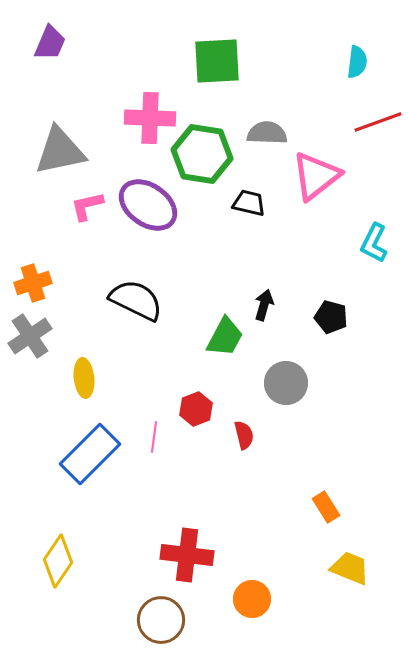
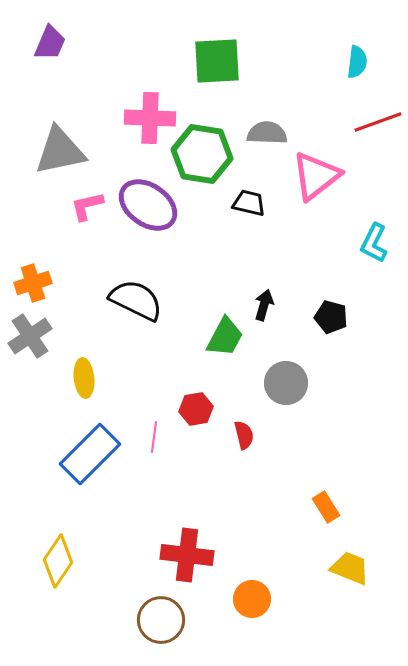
red hexagon: rotated 12 degrees clockwise
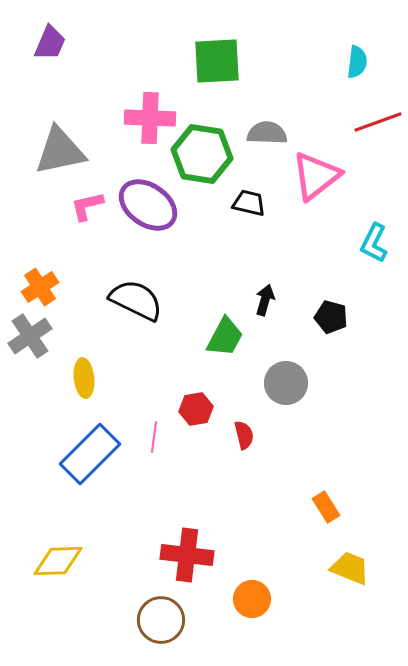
orange cross: moved 7 px right, 4 px down; rotated 15 degrees counterclockwise
black arrow: moved 1 px right, 5 px up
yellow diamond: rotated 54 degrees clockwise
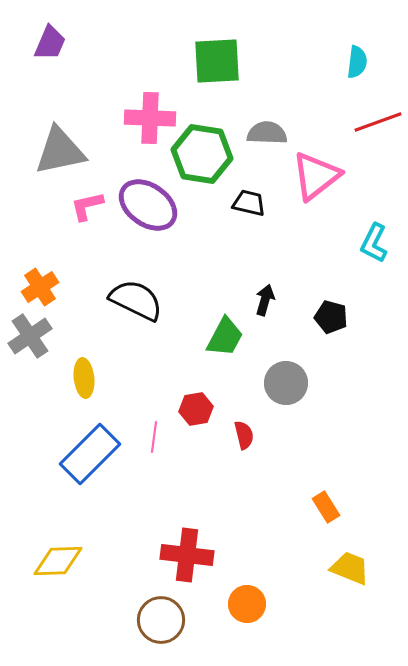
orange circle: moved 5 px left, 5 px down
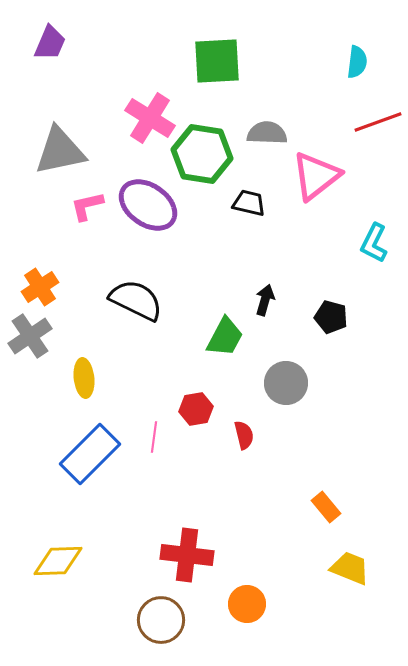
pink cross: rotated 30 degrees clockwise
orange rectangle: rotated 8 degrees counterclockwise
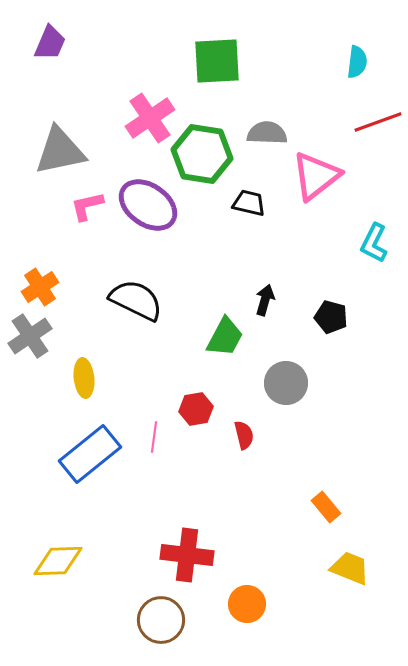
pink cross: rotated 24 degrees clockwise
blue rectangle: rotated 6 degrees clockwise
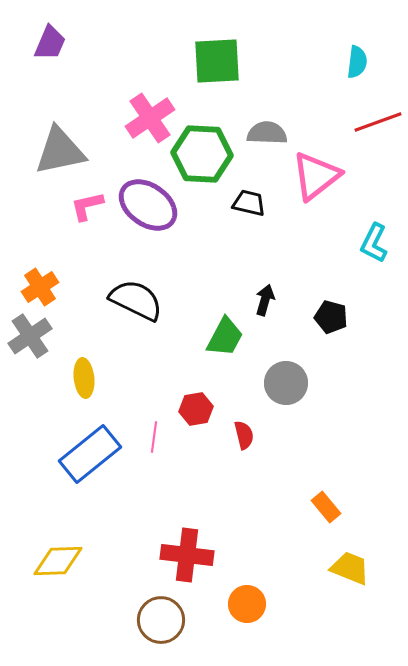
green hexagon: rotated 6 degrees counterclockwise
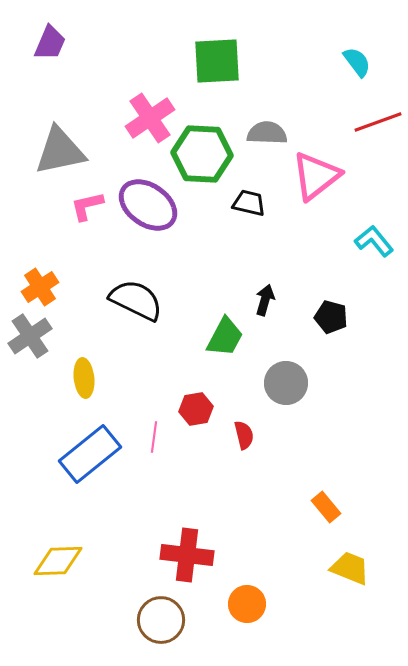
cyan semicircle: rotated 44 degrees counterclockwise
cyan L-shape: moved 2 px up; rotated 114 degrees clockwise
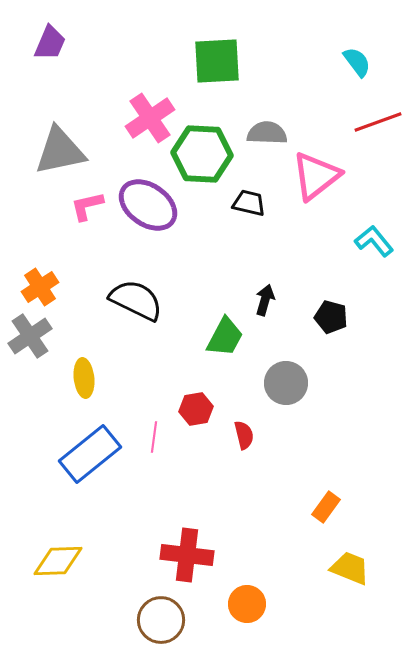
orange rectangle: rotated 76 degrees clockwise
